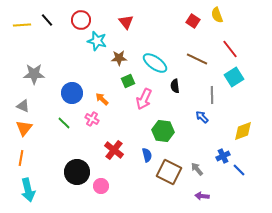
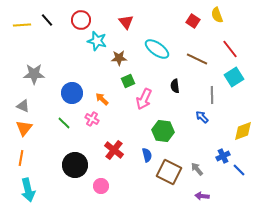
cyan ellipse: moved 2 px right, 14 px up
black circle: moved 2 px left, 7 px up
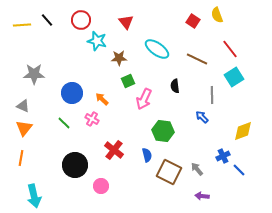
cyan arrow: moved 6 px right, 6 px down
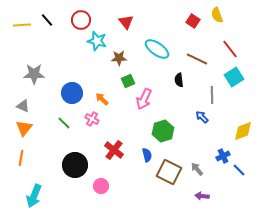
black semicircle: moved 4 px right, 6 px up
green hexagon: rotated 25 degrees counterclockwise
cyan arrow: rotated 35 degrees clockwise
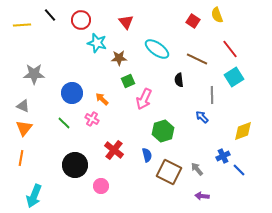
black line: moved 3 px right, 5 px up
cyan star: moved 2 px down
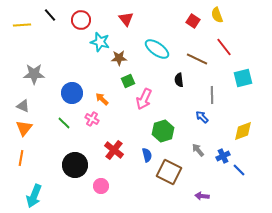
red triangle: moved 3 px up
cyan star: moved 3 px right, 1 px up
red line: moved 6 px left, 2 px up
cyan square: moved 9 px right, 1 px down; rotated 18 degrees clockwise
gray arrow: moved 1 px right, 19 px up
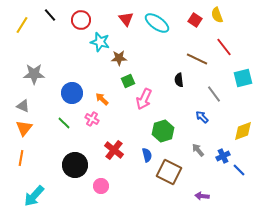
red square: moved 2 px right, 1 px up
yellow line: rotated 54 degrees counterclockwise
cyan ellipse: moved 26 px up
gray line: moved 2 px right, 1 px up; rotated 36 degrees counterclockwise
cyan arrow: rotated 20 degrees clockwise
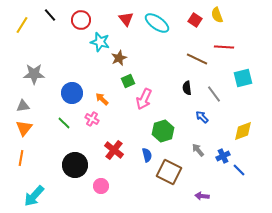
red line: rotated 48 degrees counterclockwise
brown star: rotated 21 degrees counterclockwise
black semicircle: moved 8 px right, 8 px down
gray triangle: rotated 32 degrees counterclockwise
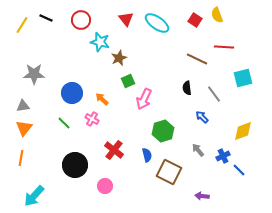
black line: moved 4 px left, 3 px down; rotated 24 degrees counterclockwise
pink circle: moved 4 px right
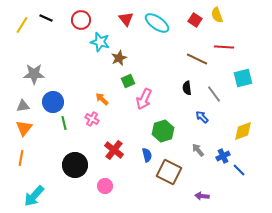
blue circle: moved 19 px left, 9 px down
green line: rotated 32 degrees clockwise
